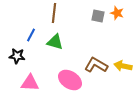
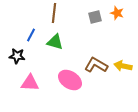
gray square: moved 3 px left, 1 px down; rotated 24 degrees counterclockwise
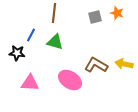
black star: moved 3 px up
yellow arrow: moved 1 px right, 2 px up
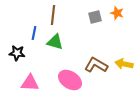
brown line: moved 1 px left, 2 px down
blue line: moved 3 px right, 2 px up; rotated 16 degrees counterclockwise
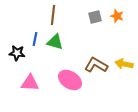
orange star: moved 3 px down
blue line: moved 1 px right, 6 px down
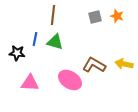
brown L-shape: moved 2 px left
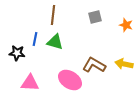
orange star: moved 9 px right, 9 px down
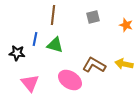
gray square: moved 2 px left
green triangle: moved 3 px down
pink triangle: rotated 48 degrees clockwise
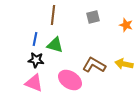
black star: moved 19 px right, 7 px down
pink triangle: moved 4 px right; rotated 30 degrees counterclockwise
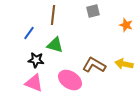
gray square: moved 6 px up
blue line: moved 6 px left, 6 px up; rotated 24 degrees clockwise
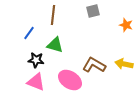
pink triangle: moved 2 px right, 1 px up
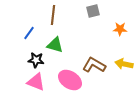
orange star: moved 6 px left, 4 px down; rotated 16 degrees counterclockwise
